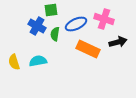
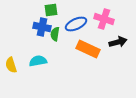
blue cross: moved 5 px right, 1 px down; rotated 18 degrees counterclockwise
yellow semicircle: moved 3 px left, 3 px down
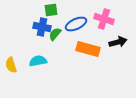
green semicircle: rotated 32 degrees clockwise
orange rectangle: rotated 10 degrees counterclockwise
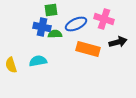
green semicircle: rotated 48 degrees clockwise
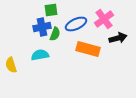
pink cross: rotated 36 degrees clockwise
blue cross: rotated 24 degrees counterclockwise
green semicircle: rotated 112 degrees clockwise
black arrow: moved 4 px up
cyan semicircle: moved 2 px right, 6 px up
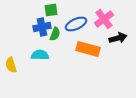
cyan semicircle: rotated 12 degrees clockwise
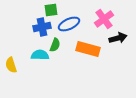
blue ellipse: moved 7 px left
green semicircle: moved 11 px down
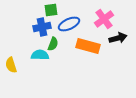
green semicircle: moved 2 px left, 1 px up
orange rectangle: moved 3 px up
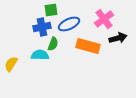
yellow semicircle: moved 1 px up; rotated 49 degrees clockwise
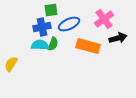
cyan semicircle: moved 10 px up
